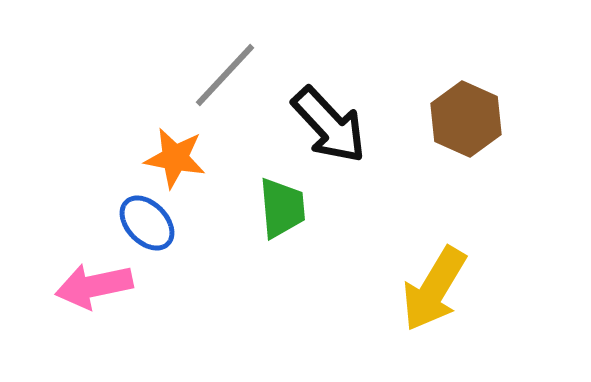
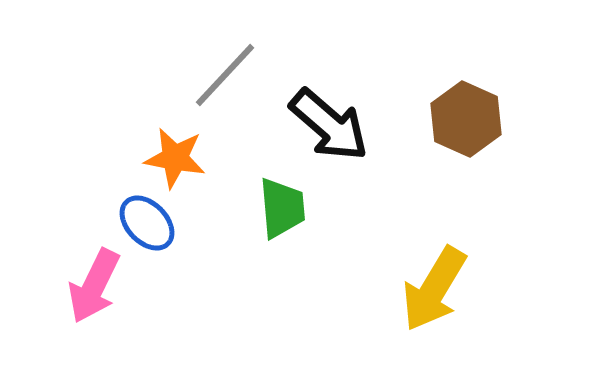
black arrow: rotated 6 degrees counterclockwise
pink arrow: rotated 52 degrees counterclockwise
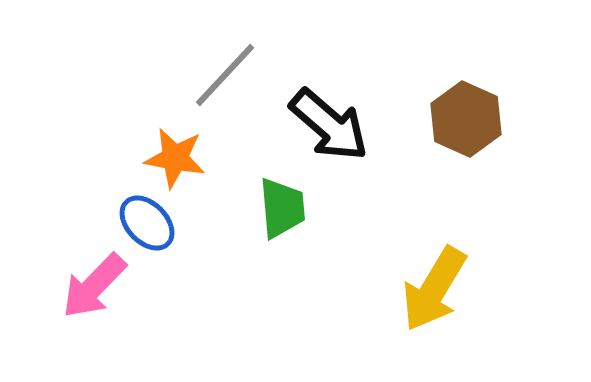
pink arrow: rotated 18 degrees clockwise
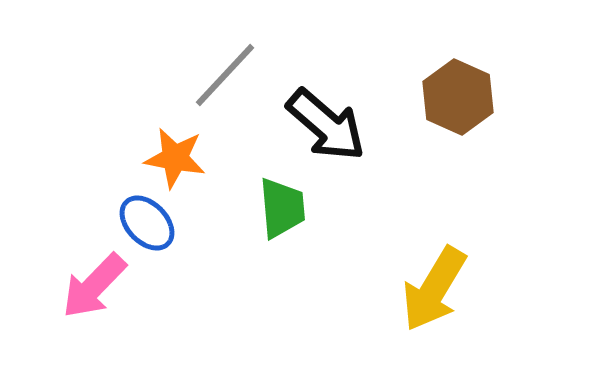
brown hexagon: moved 8 px left, 22 px up
black arrow: moved 3 px left
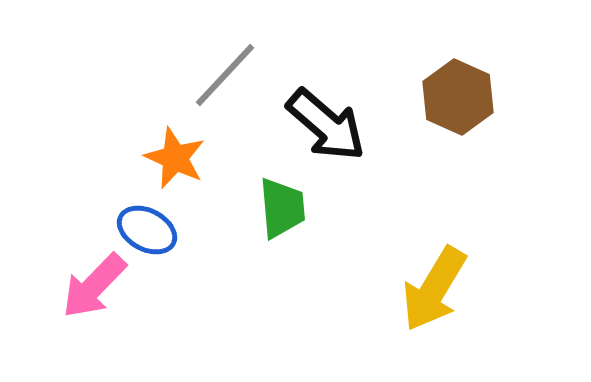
orange star: rotated 14 degrees clockwise
blue ellipse: moved 7 px down; rotated 18 degrees counterclockwise
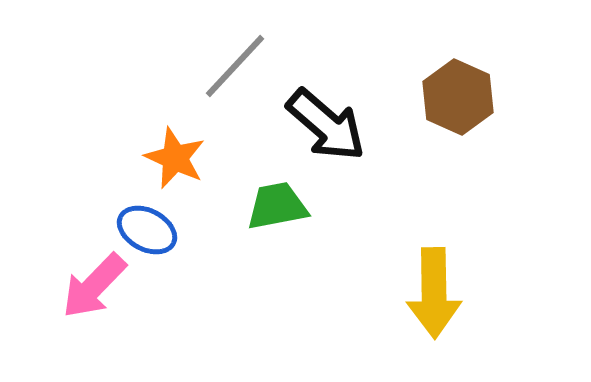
gray line: moved 10 px right, 9 px up
green trapezoid: moved 5 px left, 2 px up; rotated 96 degrees counterclockwise
yellow arrow: moved 4 px down; rotated 32 degrees counterclockwise
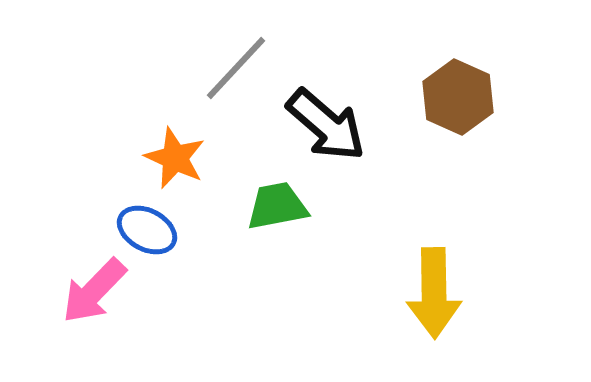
gray line: moved 1 px right, 2 px down
pink arrow: moved 5 px down
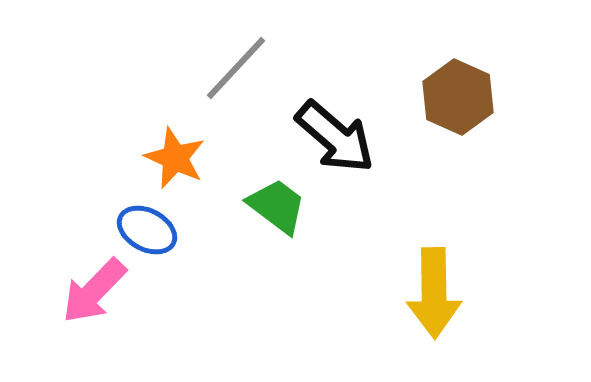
black arrow: moved 9 px right, 12 px down
green trapezoid: rotated 48 degrees clockwise
